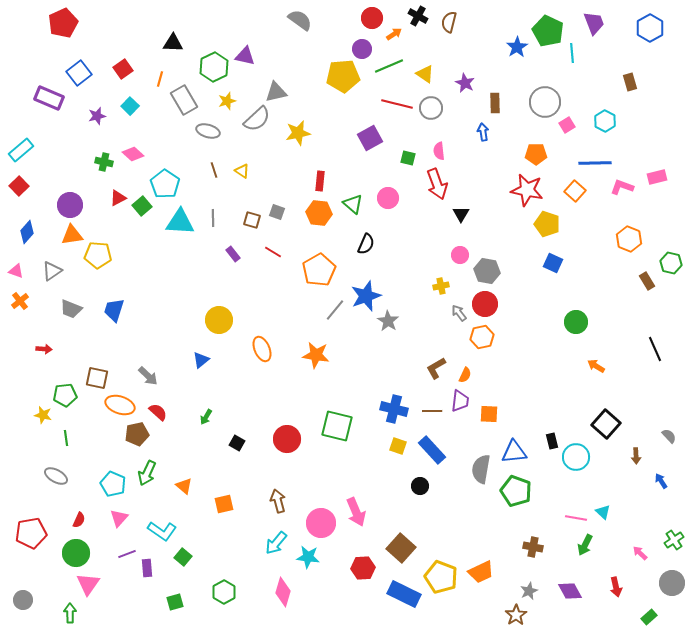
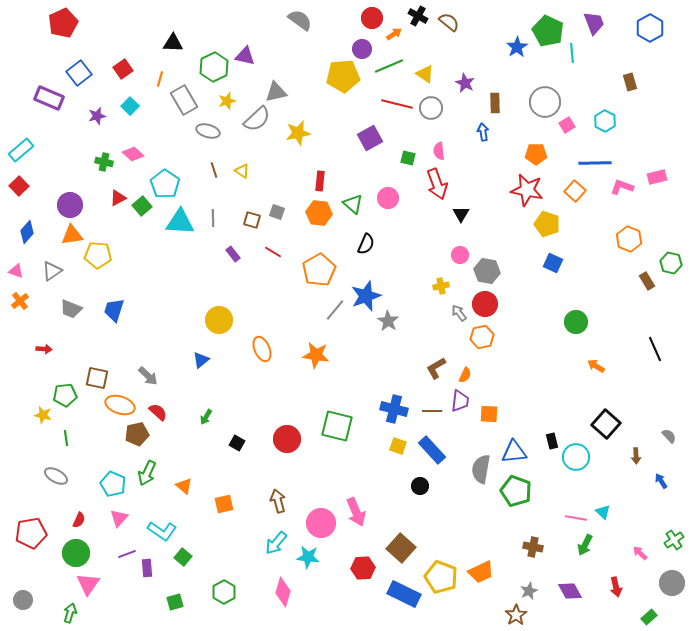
brown semicircle at (449, 22): rotated 115 degrees clockwise
green arrow at (70, 613): rotated 18 degrees clockwise
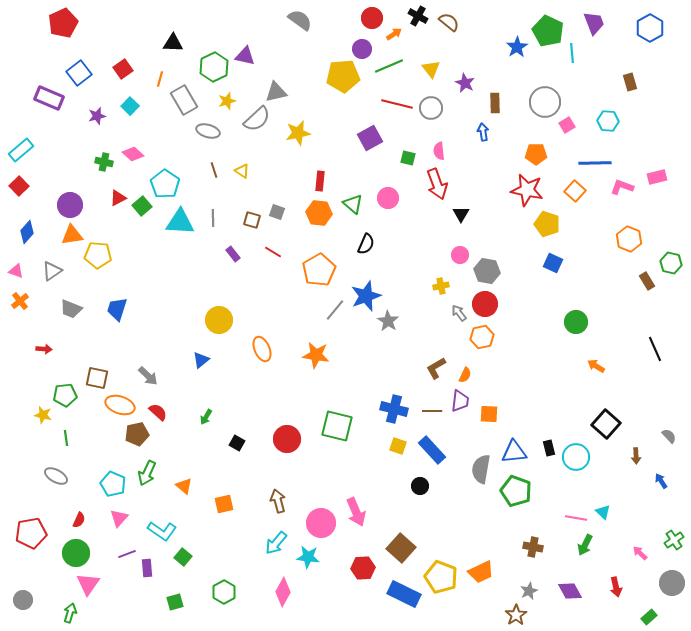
yellow triangle at (425, 74): moved 6 px right, 5 px up; rotated 18 degrees clockwise
cyan hexagon at (605, 121): moved 3 px right; rotated 25 degrees counterclockwise
blue trapezoid at (114, 310): moved 3 px right, 1 px up
black rectangle at (552, 441): moved 3 px left, 7 px down
pink diamond at (283, 592): rotated 12 degrees clockwise
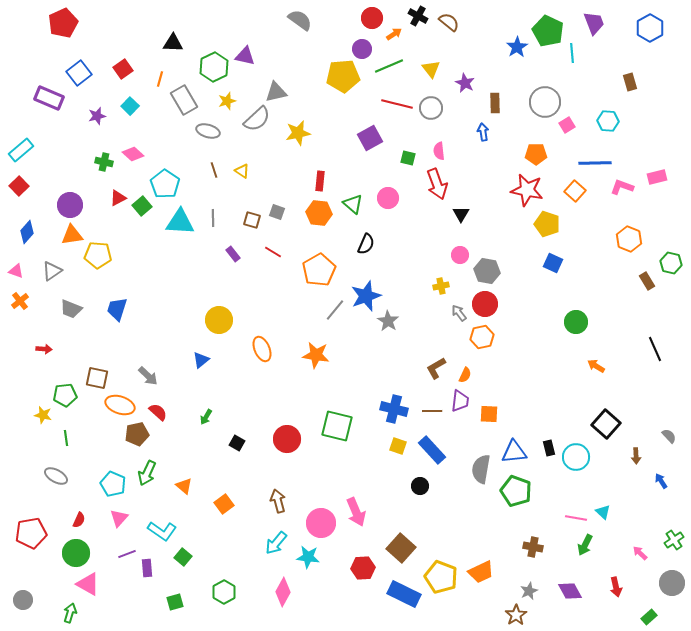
orange square at (224, 504): rotated 24 degrees counterclockwise
pink triangle at (88, 584): rotated 35 degrees counterclockwise
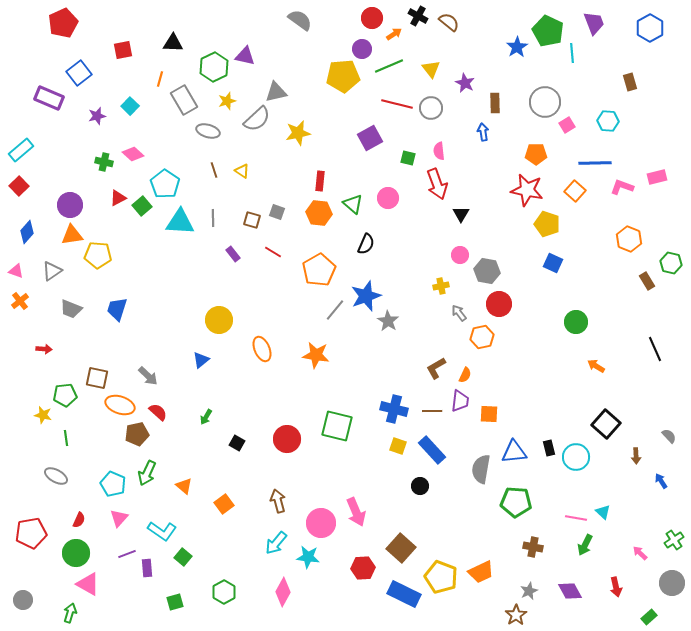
red square at (123, 69): moved 19 px up; rotated 24 degrees clockwise
red circle at (485, 304): moved 14 px right
green pentagon at (516, 491): moved 11 px down; rotated 16 degrees counterclockwise
